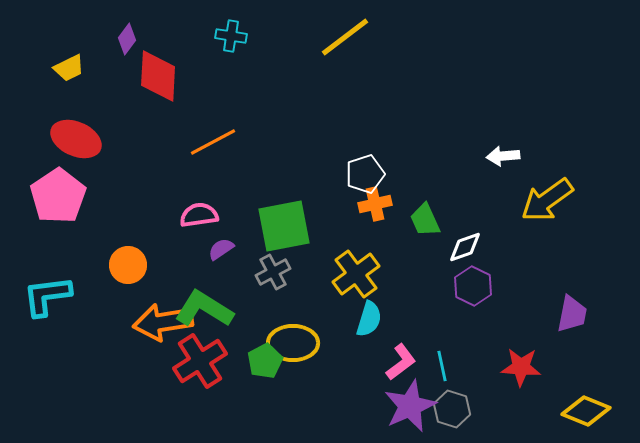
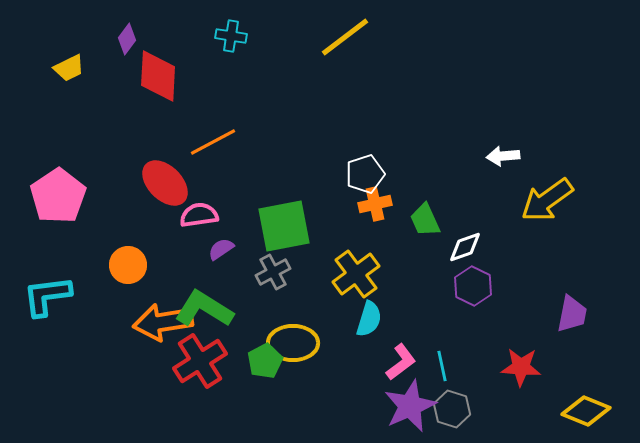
red ellipse: moved 89 px right, 44 px down; rotated 21 degrees clockwise
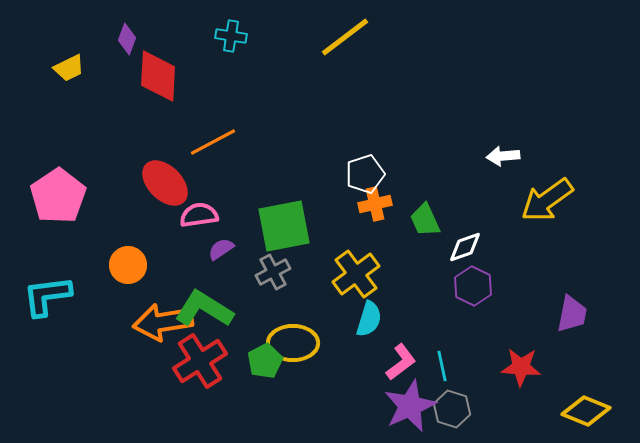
purple diamond: rotated 16 degrees counterclockwise
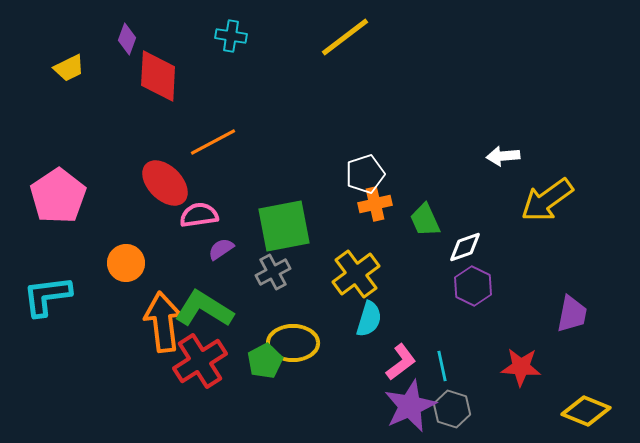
orange circle: moved 2 px left, 2 px up
orange arrow: rotated 92 degrees clockwise
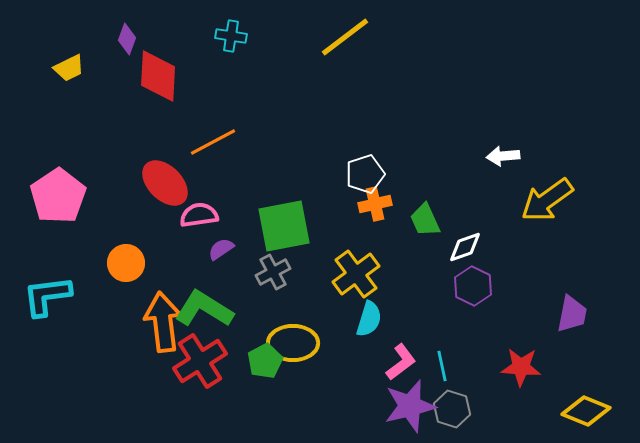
purple star: rotated 10 degrees clockwise
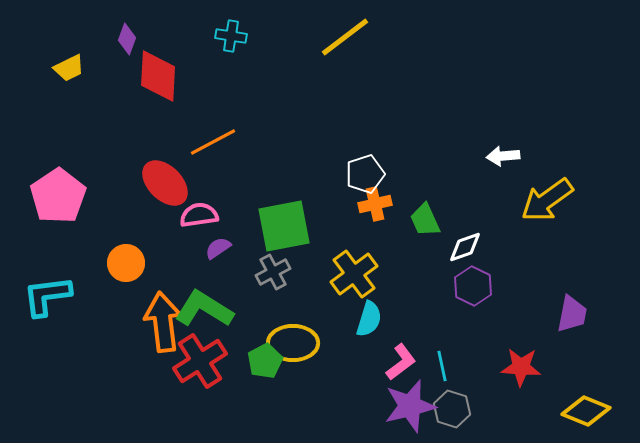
purple semicircle: moved 3 px left, 1 px up
yellow cross: moved 2 px left
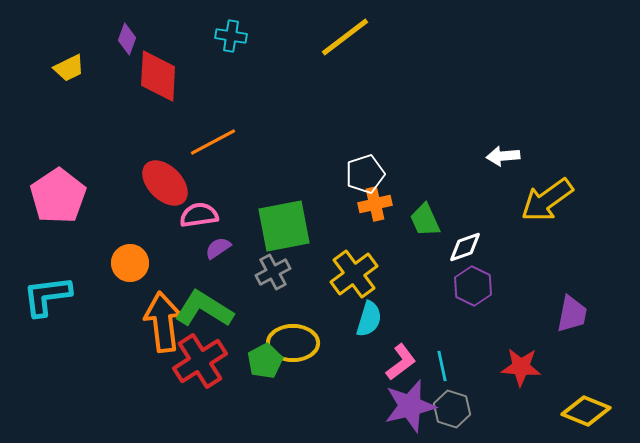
orange circle: moved 4 px right
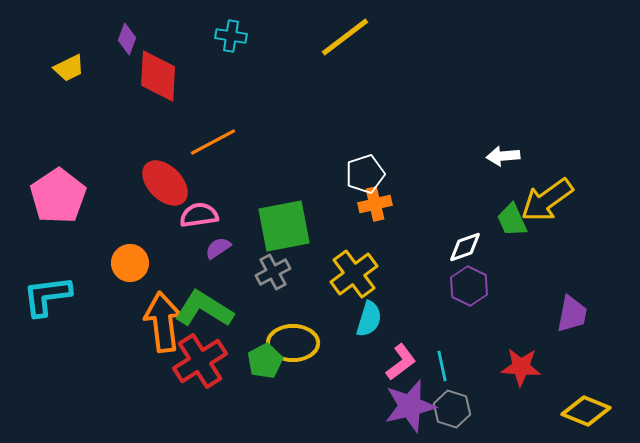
green trapezoid: moved 87 px right
purple hexagon: moved 4 px left
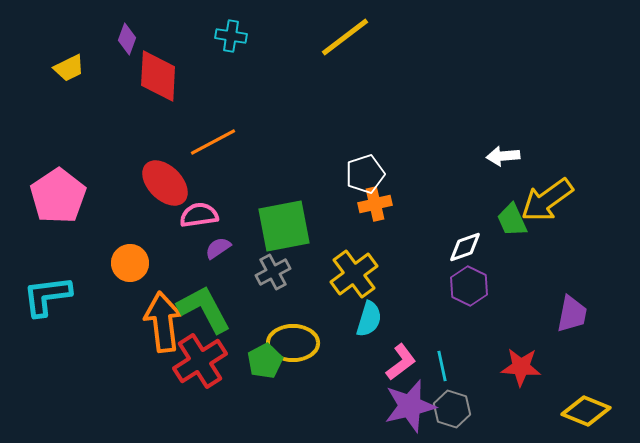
green L-shape: rotated 30 degrees clockwise
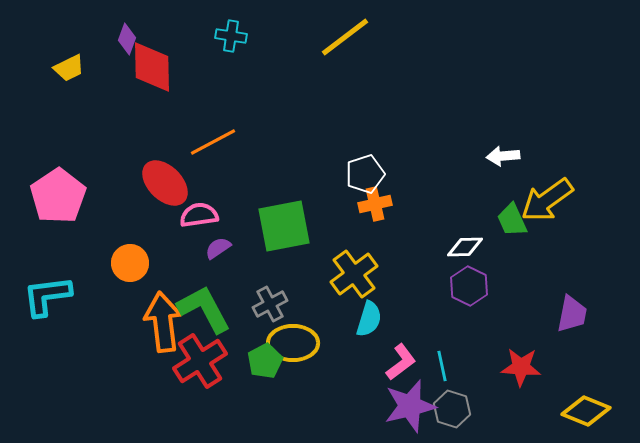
red diamond: moved 6 px left, 9 px up; rotated 4 degrees counterclockwise
white diamond: rotated 18 degrees clockwise
gray cross: moved 3 px left, 32 px down
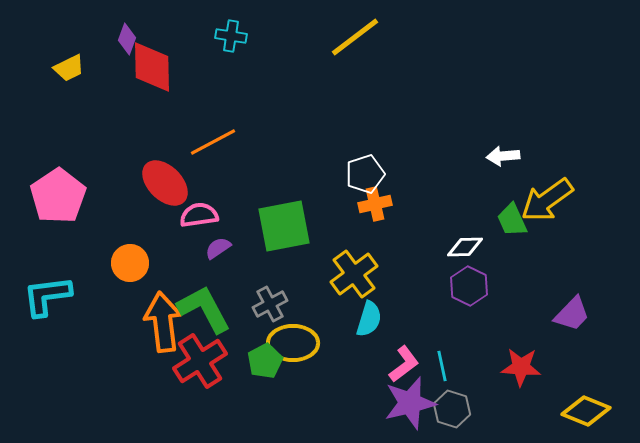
yellow line: moved 10 px right
purple trapezoid: rotated 33 degrees clockwise
pink L-shape: moved 3 px right, 2 px down
purple star: moved 3 px up
